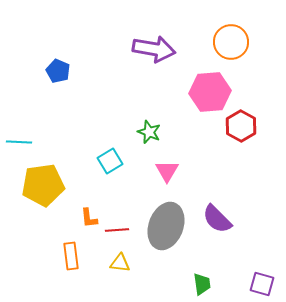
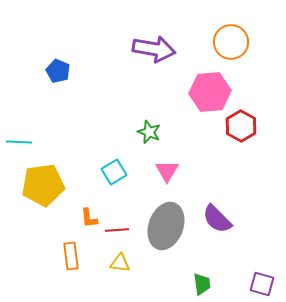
cyan square: moved 4 px right, 11 px down
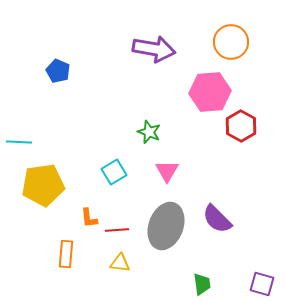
orange rectangle: moved 5 px left, 2 px up; rotated 12 degrees clockwise
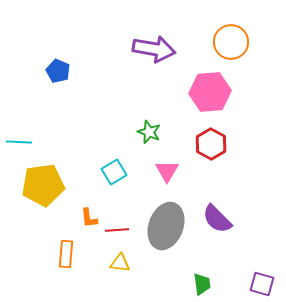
red hexagon: moved 30 px left, 18 px down
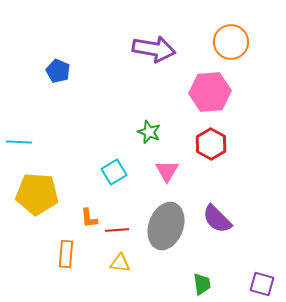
yellow pentagon: moved 6 px left, 9 px down; rotated 12 degrees clockwise
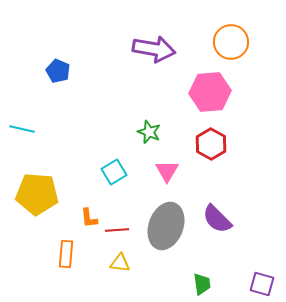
cyan line: moved 3 px right, 13 px up; rotated 10 degrees clockwise
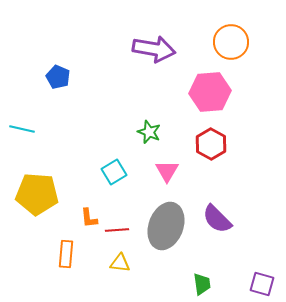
blue pentagon: moved 6 px down
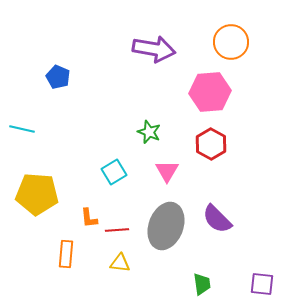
purple square: rotated 10 degrees counterclockwise
